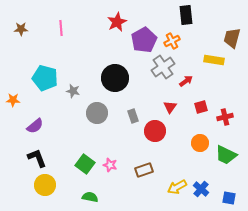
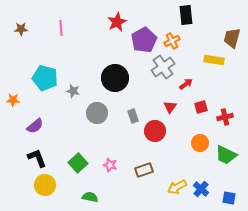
red arrow: moved 3 px down
green square: moved 7 px left, 1 px up; rotated 12 degrees clockwise
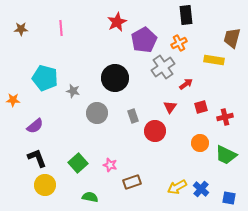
orange cross: moved 7 px right, 2 px down
brown rectangle: moved 12 px left, 12 px down
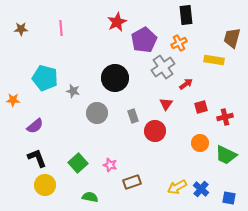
red triangle: moved 4 px left, 3 px up
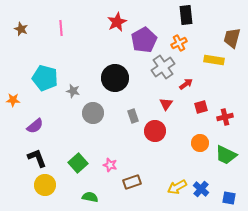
brown star: rotated 24 degrees clockwise
gray circle: moved 4 px left
